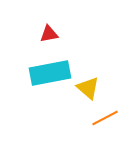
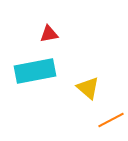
cyan rectangle: moved 15 px left, 2 px up
orange line: moved 6 px right, 2 px down
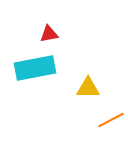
cyan rectangle: moved 3 px up
yellow triangle: rotated 40 degrees counterclockwise
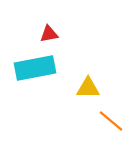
orange line: moved 1 px down; rotated 68 degrees clockwise
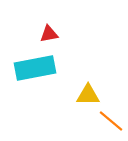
yellow triangle: moved 7 px down
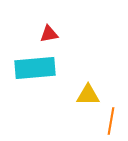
cyan rectangle: rotated 6 degrees clockwise
orange line: rotated 60 degrees clockwise
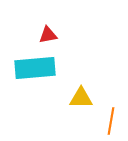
red triangle: moved 1 px left, 1 px down
yellow triangle: moved 7 px left, 3 px down
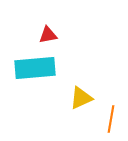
yellow triangle: rotated 25 degrees counterclockwise
orange line: moved 2 px up
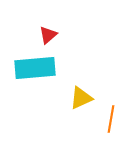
red triangle: rotated 30 degrees counterclockwise
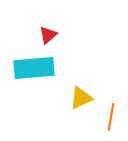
cyan rectangle: moved 1 px left
orange line: moved 2 px up
